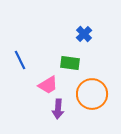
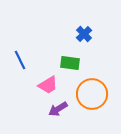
purple arrow: rotated 54 degrees clockwise
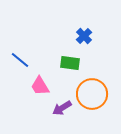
blue cross: moved 2 px down
blue line: rotated 24 degrees counterclockwise
pink trapezoid: moved 8 px left, 1 px down; rotated 90 degrees clockwise
purple arrow: moved 4 px right, 1 px up
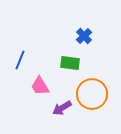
blue line: rotated 72 degrees clockwise
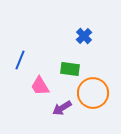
green rectangle: moved 6 px down
orange circle: moved 1 px right, 1 px up
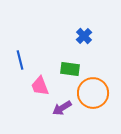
blue line: rotated 36 degrees counterclockwise
pink trapezoid: rotated 10 degrees clockwise
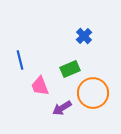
green rectangle: rotated 30 degrees counterclockwise
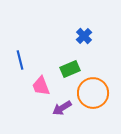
pink trapezoid: moved 1 px right
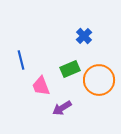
blue line: moved 1 px right
orange circle: moved 6 px right, 13 px up
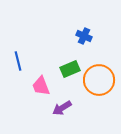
blue cross: rotated 21 degrees counterclockwise
blue line: moved 3 px left, 1 px down
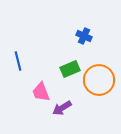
pink trapezoid: moved 6 px down
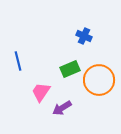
pink trapezoid: rotated 55 degrees clockwise
